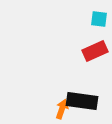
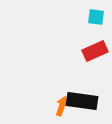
cyan square: moved 3 px left, 2 px up
orange arrow: moved 3 px up
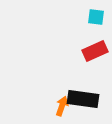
black rectangle: moved 1 px right, 2 px up
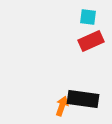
cyan square: moved 8 px left
red rectangle: moved 4 px left, 10 px up
